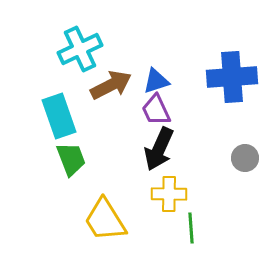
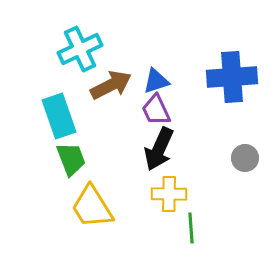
yellow trapezoid: moved 13 px left, 13 px up
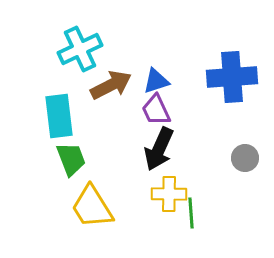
cyan rectangle: rotated 12 degrees clockwise
green line: moved 15 px up
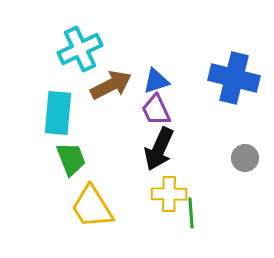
blue cross: moved 2 px right, 1 px down; rotated 18 degrees clockwise
cyan rectangle: moved 1 px left, 3 px up; rotated 12 degrees clockwise
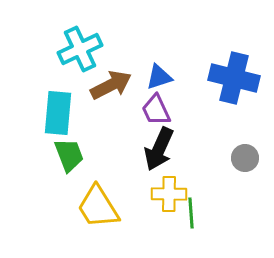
blue triangle: moved 3 px right, 4 px up
green trapezoid: moved 2 px left, 4 px up
yellow trapezoid: moved 6 px right
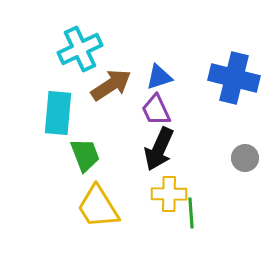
brown arrow: rotated 6 degrees counterclockwise
green trapezoid: moved 16 px right
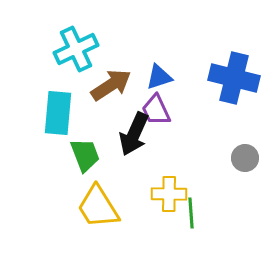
cyan cross: moved 4 px left
black arrow: moved 25 px left, 15 px up
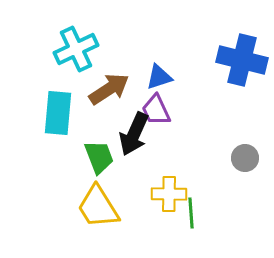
blue cross: moved 8 px right, 18 px up
brown arrow: moved 2 px left, 4 px down
green trapezoid: moved 14 px right, 2 px down
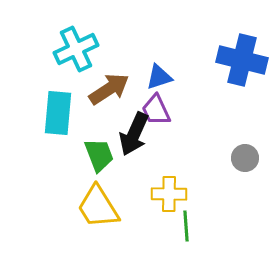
green trapezoid: moved 2 px up
green line: moved 5 px left, 13 px down
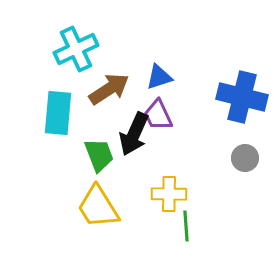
blue cross: moved 37 px down
purple trapezoid: moved 2 px right, 5 px down
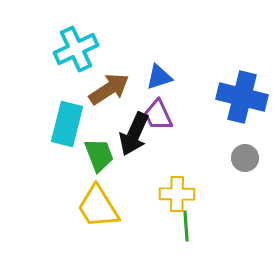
cyan rectangle: moved 9 px right, 11 px down; rotated 9 degrees clockwise
yellow cross: moved 8 px right
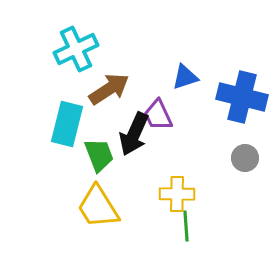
blue triangle: moved 26 px right
